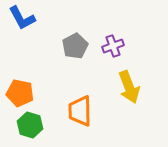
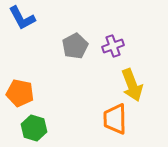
yellow arrow: moved 3 px right, 2 px up
orange trapezoid: moved 35 px right, 8 px down
green hexagon: moved 4 px right, 3 px down
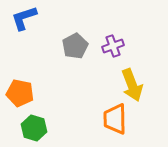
blue L-shape: moved 2 px right; rotated 100 degrees clockwise
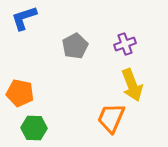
purple cross: moved 12 px right, 2 px up
orange trapezoid: moved 4 px left, 1 px up; rotated 24 degrees clockwise
green hexagon: rotated 15 degrees counterclockwise
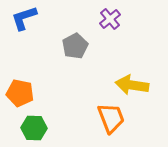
purple cross: moved 15 px left, 25 px up; rotated 20 degrees counterclockwise
yellow arrow: rotated 120 degrees clockwise
orange trapezoid: rotated 136 degrees clockwise
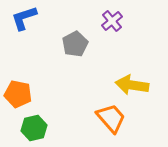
purple cross: moved 2 px right, 2 px down
gray pentagon: moved 2 px up
orange pentagon: moved 2 px left, 1 px down
orange trapezoid: rotated 20 degrees counterclockwise
green hexagon: rotated 15 degrees counterclockwise
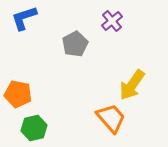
yellow arrow: rotated 64 degrees counterclockwise
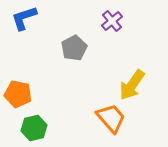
gray pentagon: moved 1 px left, 4 px down
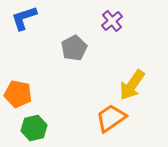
orange trapezoid: rotated 84 degrees counterclockwise
